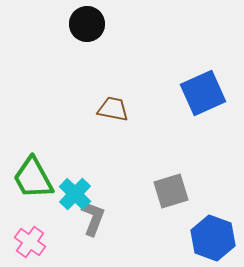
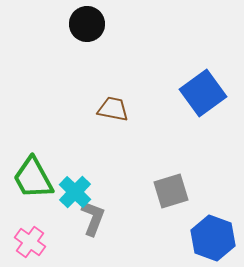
blue square: rotated 12 degrees counterclockwise
cyan cross: moved 2 px up
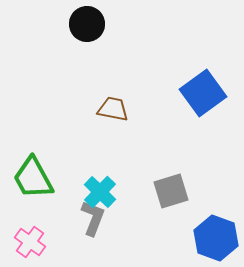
cyan cross: moved 25 px right
blue hexagon: moved 3 px right
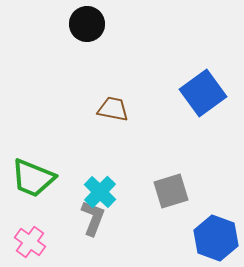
green trapezoid: rotated 39 degrees counterclockwise
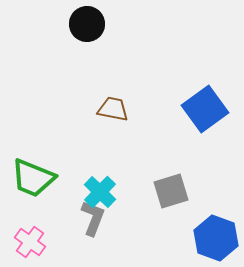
blue square: moved 2 px right, 16 px down
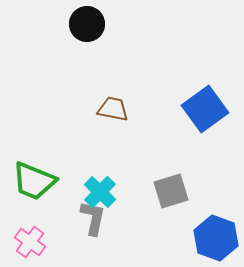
green trapezoid: moved 1 px right, 3 px down
gray L-shape: rotated 9 degrees counterclockwise
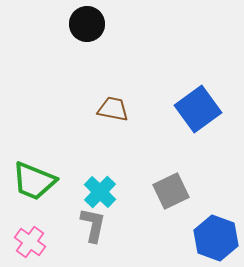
blue square: moved 7 px left
gray square: rotated 9 degrees counterclockwise
gray L-shape: moved 7 px down
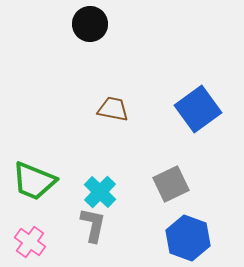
black circle: moved 3 px right
gray square: moved 7 px up
blue hexagon: moved 28 px left
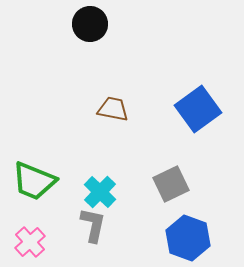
pink cross: rotated 12 degrees clockwise
